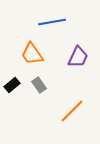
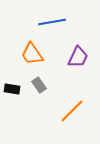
black rectangle: moved 4 px down; rotated 49 degrees clockwise
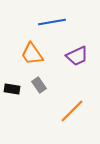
purple trapezoid: moved 1 px left, 1 px up; rotated 40 degrees clockwise
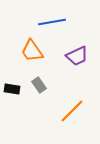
orange trapezoid: moved 3 px up
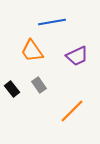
black rectangle: rotated 42 degrees clockwise
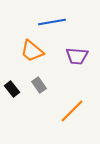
orange trapezoid: rotated 15 degrees counterclockwise
purple trapezoid: rotated 30 degrees clockwise
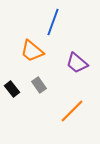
blue line: moved 1 px right; rotated 60 degrees counterclockwise
purple trapezoid: moved 7 px down; rotated 35 degrees clockwise
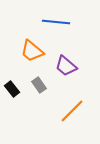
blue line: moved 3 px right; rotated 76 degrees clockwise
purple trapezoid: moved 11 px left, 3 px down
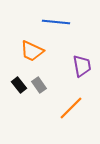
orange trapezoid: rotated 15 degrees counterclockwise
purple trapezoid: moved 16 px right; rotated 140 degrees counterclockwise
black rectangle: moved 7 px right, 4 px up
orange line: moved 1 px left, 3 px up
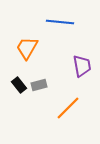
blue line: moved 4 px right
orange trapezoid: moved 5 px left, 3 px up; rotated 95 degrees clockwise
gray rectangle: rotated 70 degrees counterclockwise
orange line: moved 3 px left
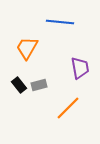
purple trapezoid: moved 2 px left, 2 px down
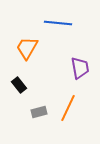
blue line: moved 2 px left, 1 px down
gray rectangle: moved 27 px down
orange line: rotated 20 degrees counterclockwise
